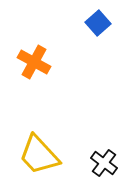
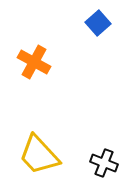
black cross: rotated 16 degrees counterclockwise
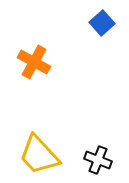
blue square: moved 4 px right
black cross: moved 6 px left, 3 px up
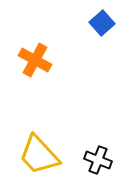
orange cross: moved 1 px right, 2 px up
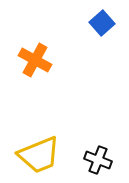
yellow trapezoid: rotated 69 degrees counterclockwise
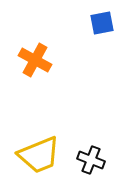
blue square: rotated 30 degrees clockwise
black cross: moved 7 px left
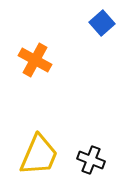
blue square: rotated 30 degrees counterclockwise
yellow trapezoid: rotated 45 degrees counterclockwise
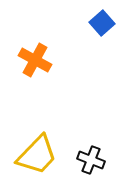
yellow trapezoid: moved 2 px left; rotated 21 degrees clockwise
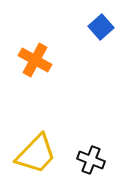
blue square: moved 1 px left, 4 px down
yellow trapezoid: moved 1 px left, 1 px up
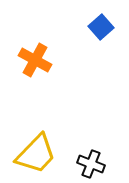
black cross: moved 4 px down
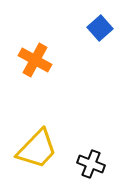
blue square: moved 1 px left, 1 px down
yellow trapezoid: moved 1 px right, 5 px up
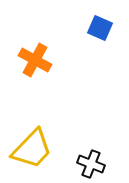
blue square: rotated 25 degrees counterclockwise
yellow trapezoid: moved 5 px left
